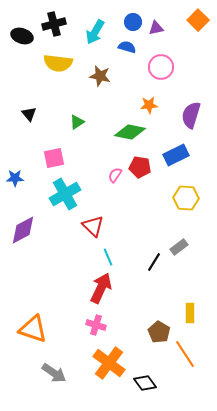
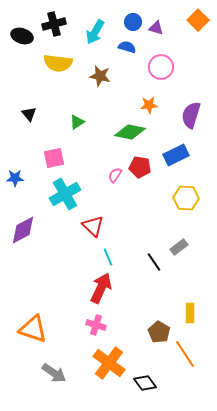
purple triangle: rotated 28 degrees clockwise
black line: rotated 66 degrees counterclockwise
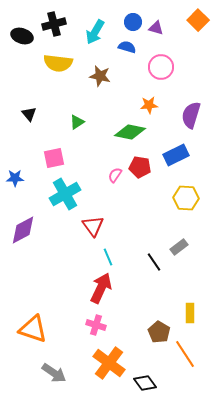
red triangle: rotated 10 degrees clockwise
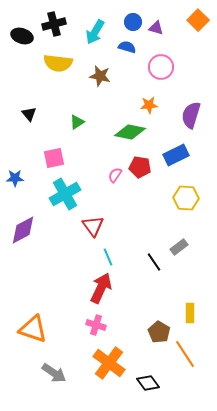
black diamond: moved 3 px right
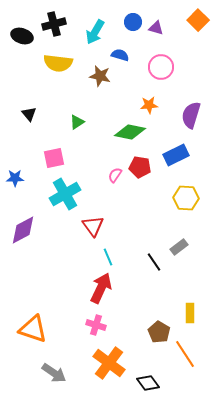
blue semicircle: moved 7 px left, 8 px down
